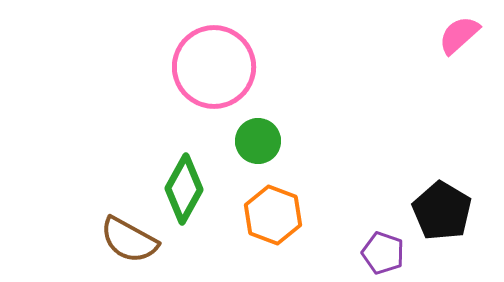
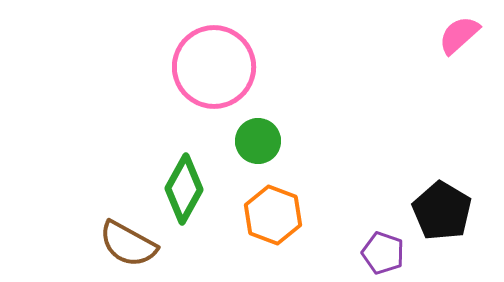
brown semicircle: moved 1 px left, 4 px down
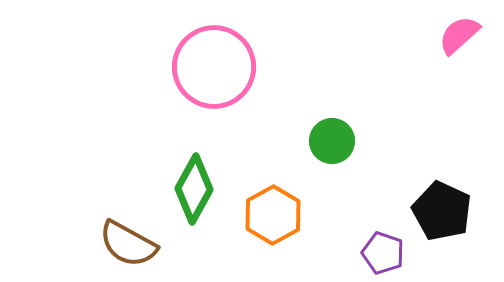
green circle: moved 74 px right
green diamond: moved 10 px right
black pentagon: rotated 6 degrees counterclockwise
orange hexagon: rotated 10 degrees clockwise
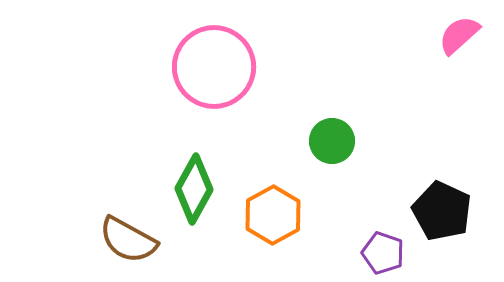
brown semicircle: moved 4 px up
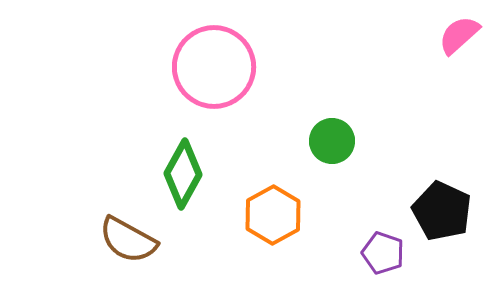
green diamond: moved 11 px left, 15 px up
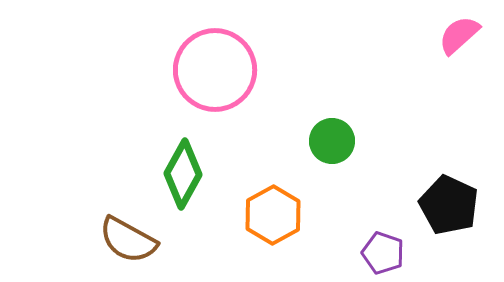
pink circle: moved 1 px right, 3 px down
black pentagon: moved 7 px right, 6 px up
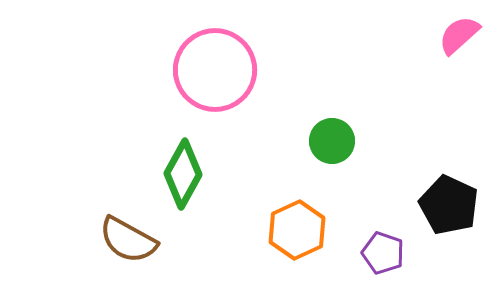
orange hexagon: moved 24 px right, 15 px down; rotated 4 degrees clockwise
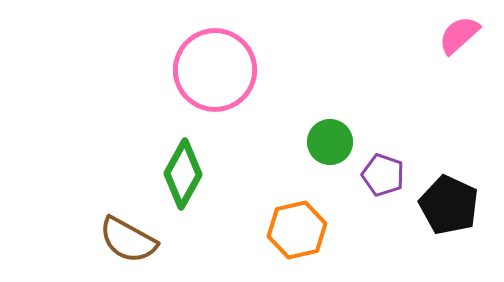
green circle: moved 2 px left, 1 px down
orange hexagon: rotated 12 degrees clockwise
purple pentagon: moved 78 px up
